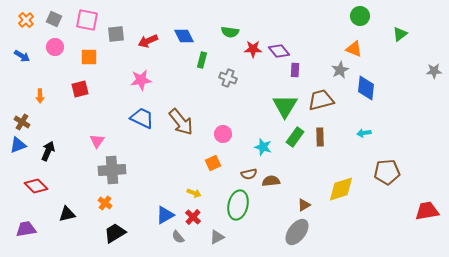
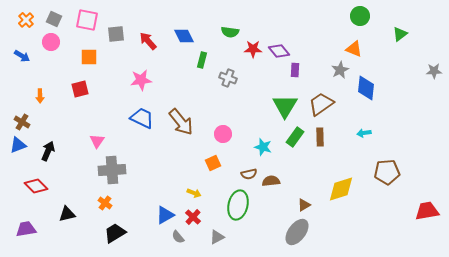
red arrow at (148, 41): rotated 72 degrees clockwise
pink circle at (55, 47): moved 4 px left, 5 px up
brown trapezoid at (321, 100): moved 4 px down; rotated 20 degrees counterclockwise
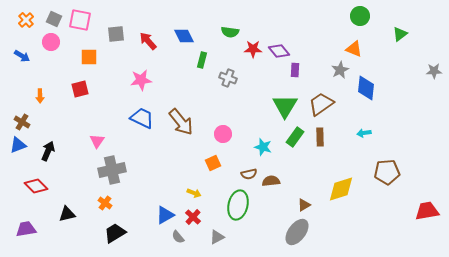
pink square at (87, 20): moved 7 px left
gray cross at (112, 170): rotated 8 degrees counterclockwise
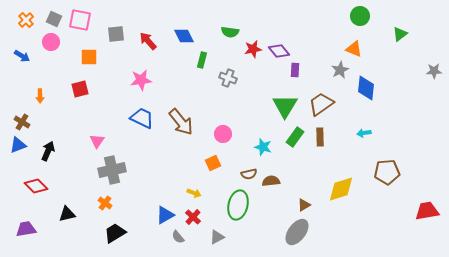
red star at (253, 49): rotated 12 degrees counterclockwise
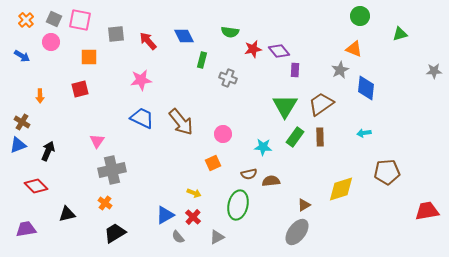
green triangle at (400, 34): rotated 21 degrees clockwise
cyan star at (263, 147): rotated 12 degrees counterclockwise
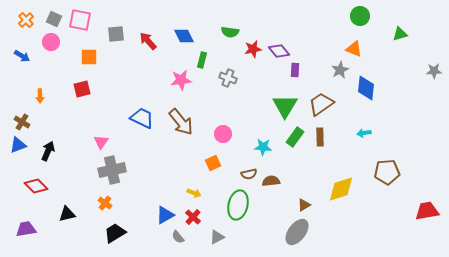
pink star at (141, 80): moved 40 px right
red square at (80, 89): moved 2 px right
pink triangle at (97, 141): moved 4 px right, 1 px down
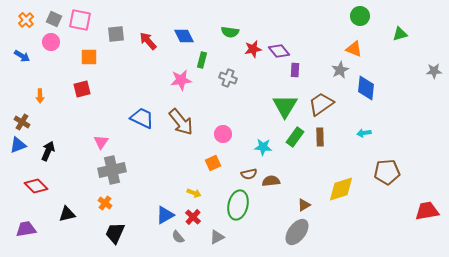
black trapezoid at (115, 233): rotated 35 degrees counterclockwise
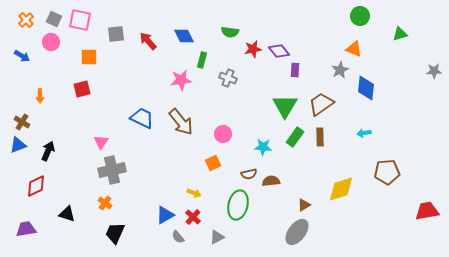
red diamond at (36, 186): rotated 70 degrees counterclockwise
black triangle at (67, 214): rotated 30 degrees clockwise
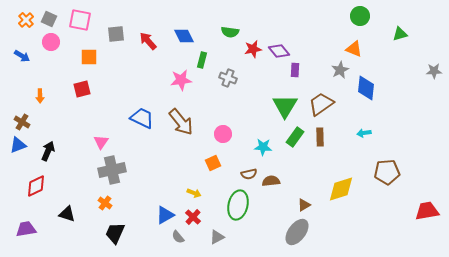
gray square at (54, 19): moved 5 px left
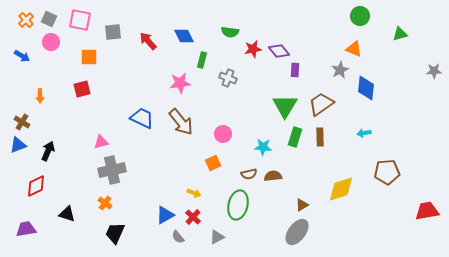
gray square at (116, 34): moved 3 px left, 2 px up
pink star at (181, 80): moved 1 px left, 3 px down
green rectangle at (295, 137): rotated 18 degrees counterclockwise
pink triangle at (101, 142): rotated 42 degrees clockwise
brown semicircle at (271, 181): moved 2 px right, 5 px up
brown triangle at (304, 205): moved 2 px left
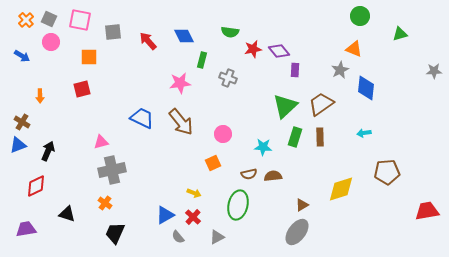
green triangle at (285, 106): rotated 16 degrees clockwise
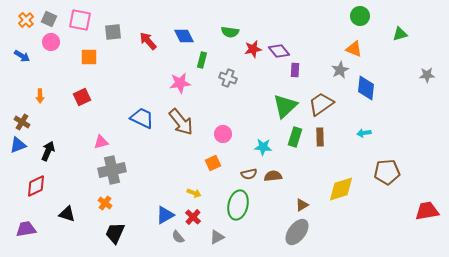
gray star at (434, 71): moved 7 px left, 4 px down
red square at (82, 89): moved 8 px down; rotated 12 degrees counterclockwise
